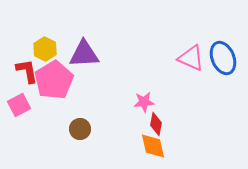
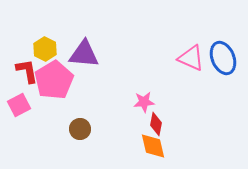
purple triangle: rotated 8 degrees clockwise
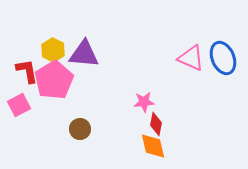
yellow hexagon: moved 8 px right, 1 px down
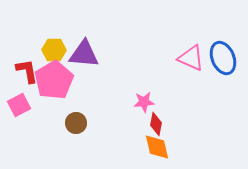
yellow hexagon: moved 1 px right; rotated 25 degrees counterclockwise
brown circle: moved 4 px left, 6 px up
orange diamond: moved 4 px right, 1 px down
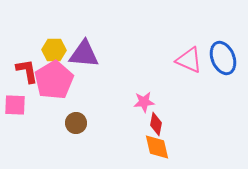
pink triangle: moved 2 px left, 2 px down
pink square: moved 4 px left; rotated 30 degrees clockwise
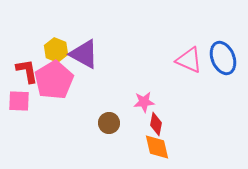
yellow hexagon: moved 2 px right; rotated 20 degrees clockwise
purple triangle: rotated 24 degrees clockwise
pink square: moved 4 px right, 4 px up
brown circle: moved 33 px right
